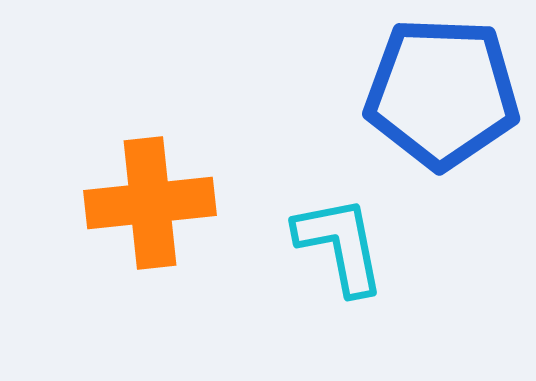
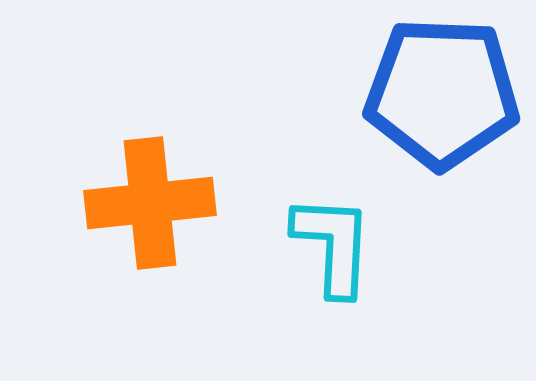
cyan L-shape: moved 7 px left; rotated 14 degrees clockwise
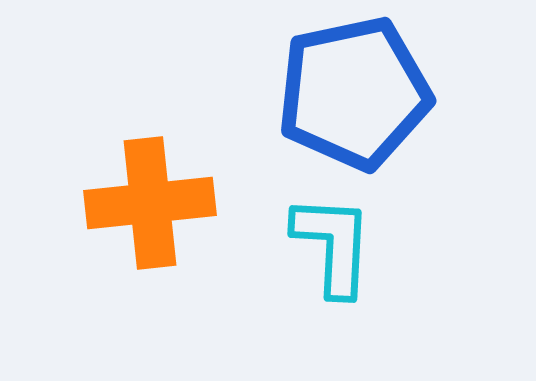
blue pentagon: moved 88 px left; rotated 14 degrees counterclockwise
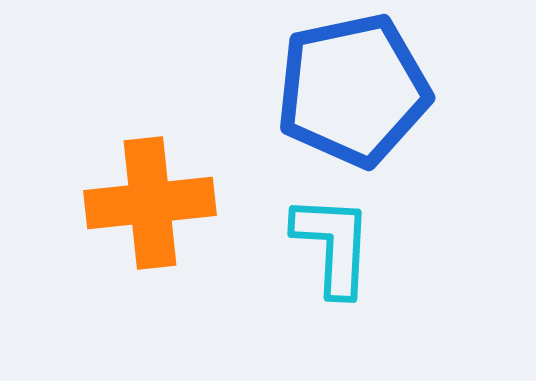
blue pentagon: moved 1 px left, 3 px up
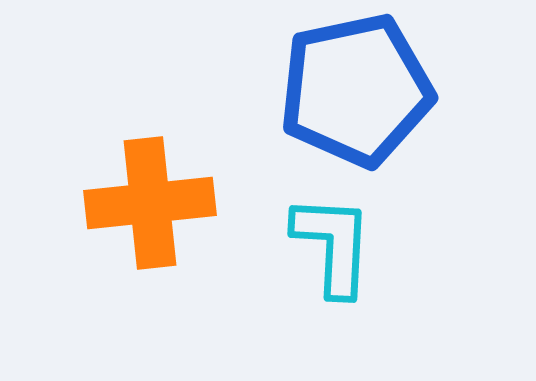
blue pentagon: moved 3 px right
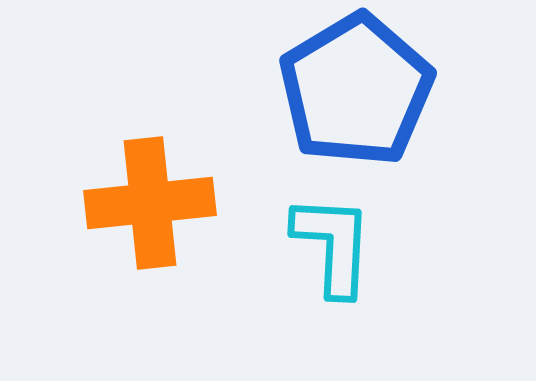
blue pentagon: rotated 19 degrees counterclockwise
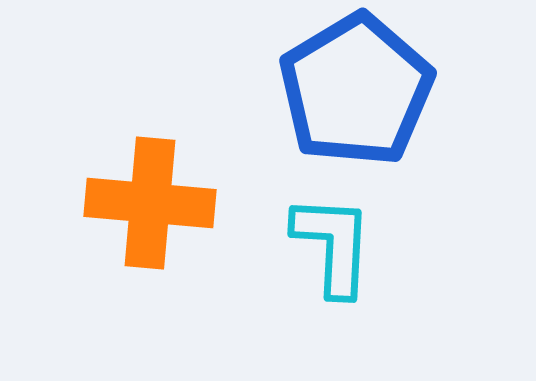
orange cross: rotated 11 degrees clockwise
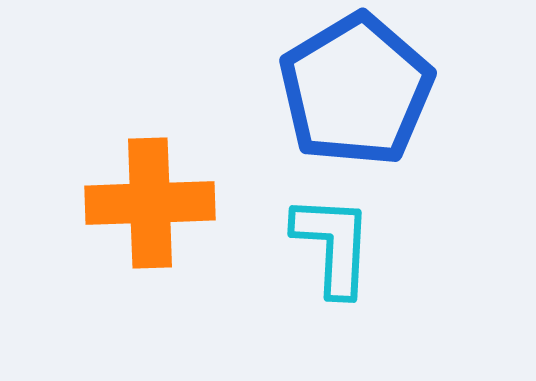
orange cross: rotated 7 degrees counterclockwise
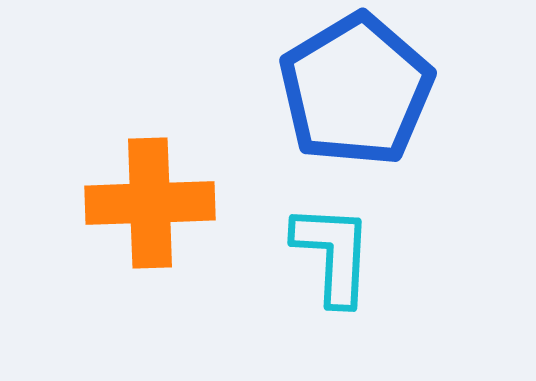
cyan L-shape: moved 9 px down
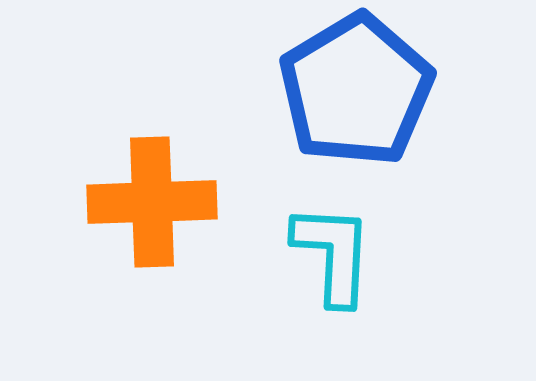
orange cross: moved 2 px right, 1 px up
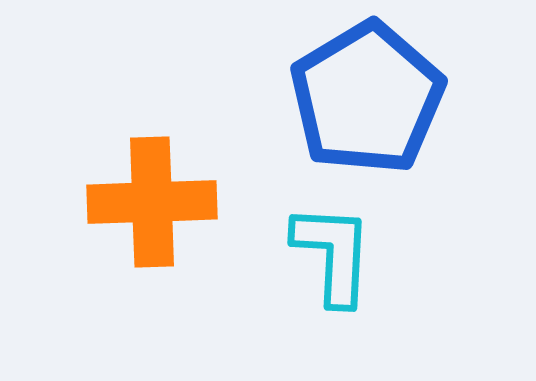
blue pentagon: moved 11 px right, 8 px down
